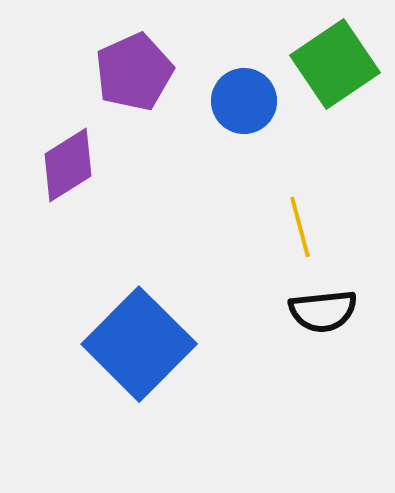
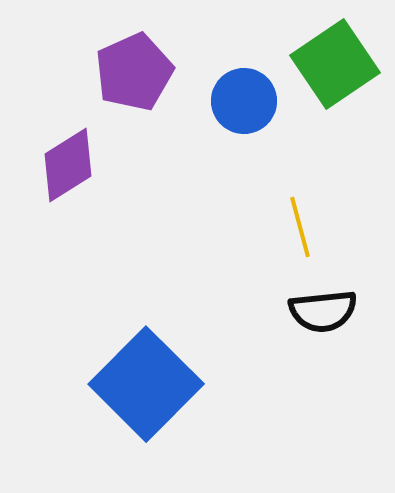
blue square: moved 7 px right, 40 px down
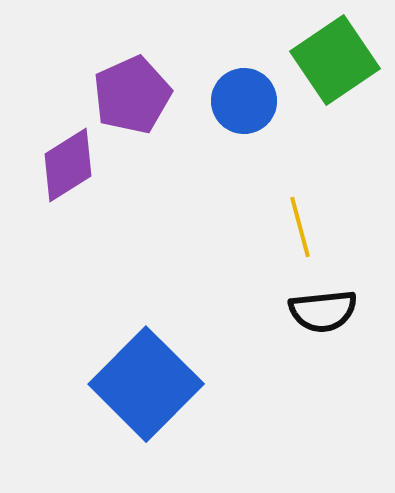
green square: moved 4 px up
purple pentagon: moved 2 px left, 23 px down
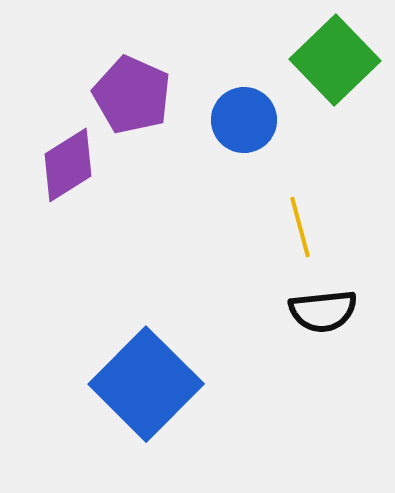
green square: rotated 10 degrees counterclockwise
purple pentagon: rotated 24 degrees counterclockwise
blue circle: moved 19 px down
